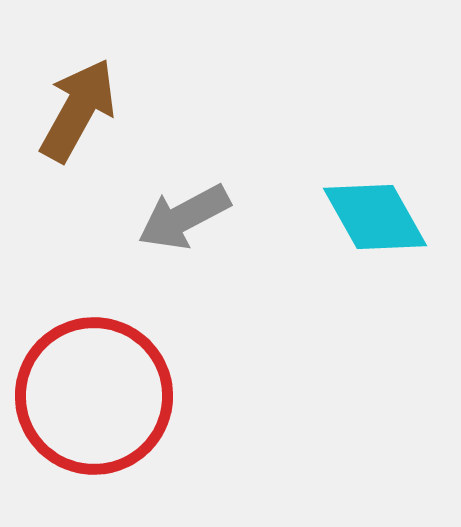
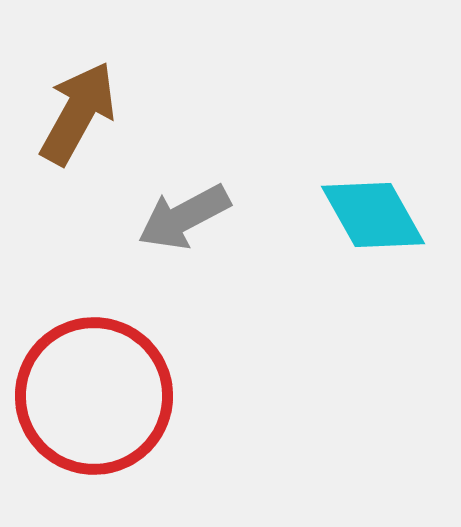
brown arrow: moved 3 px down
cyan diamond: moved 2 px left, 2 px up
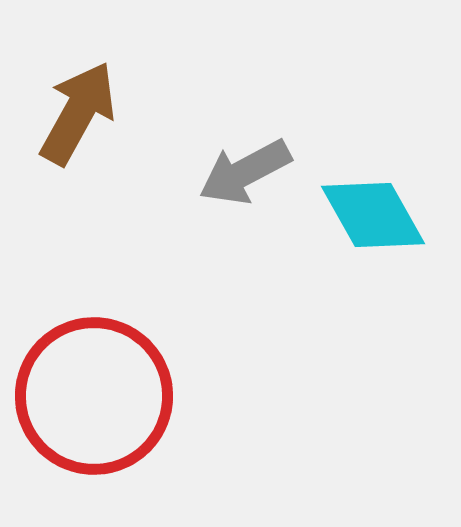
gray arrow: moved 61 px right, 45 px up
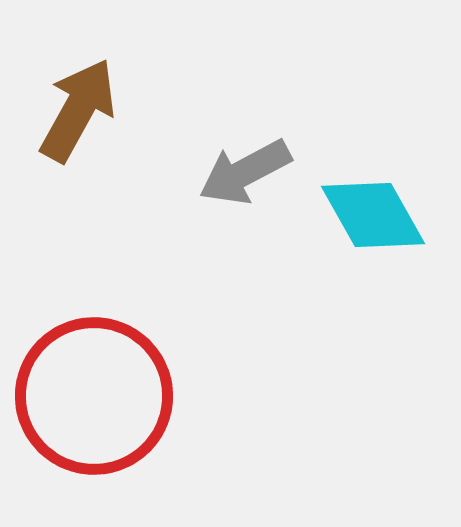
brown arrow: moved 3 px up
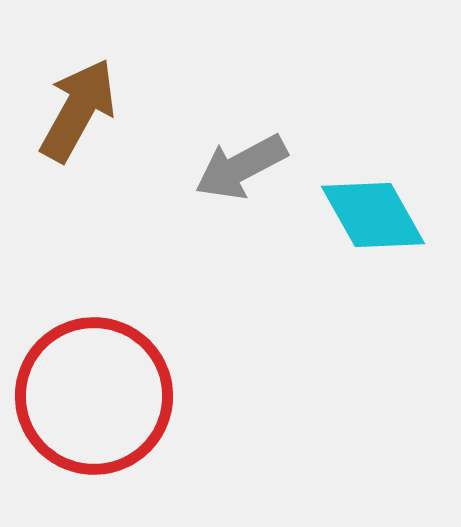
gray arrow: moved 4 px left, 5 px up
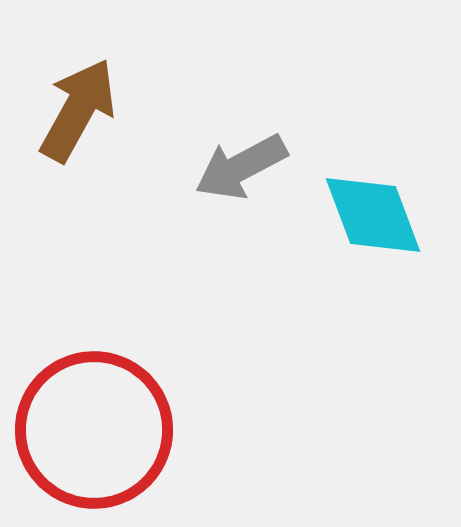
cyan diamond: rotated 9 degrees clockwise
red circle: moved 34 px down
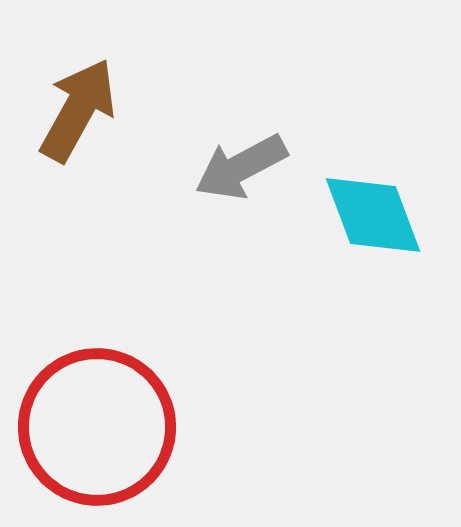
red circle: moved 3 px right, 3 px up
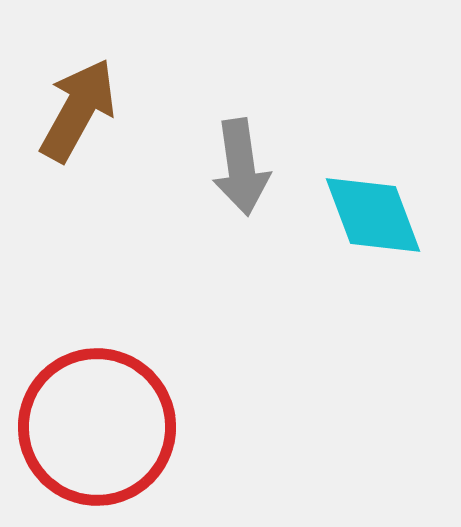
gray arrow: rotated 70 degrees counterclockwise
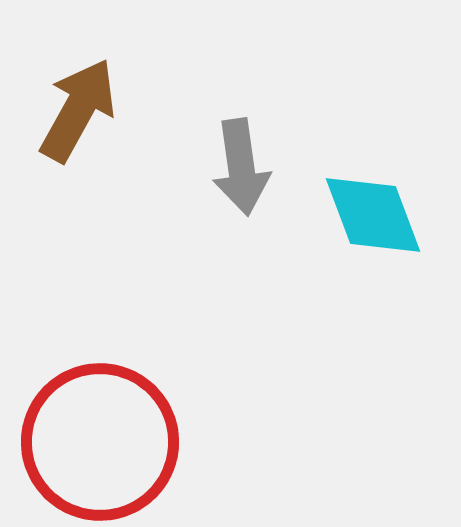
red circle: moved 3 px right, 15 px down
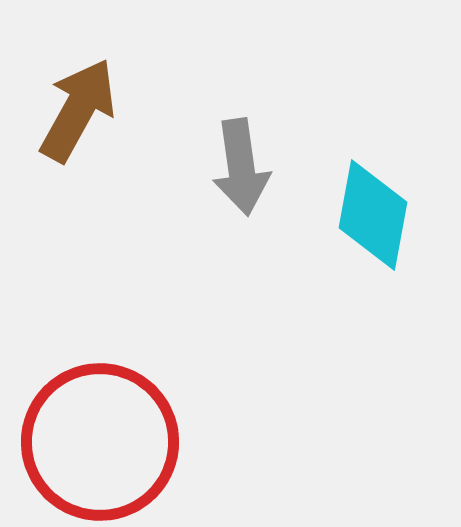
cyan diamond: rotated 31 degrees clockwise
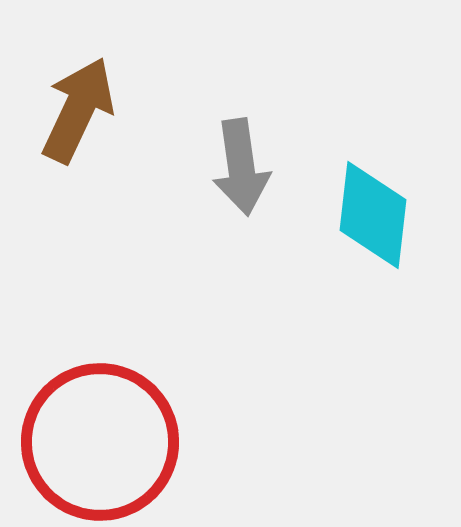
brown arrow: rotated 4 degrees counterclockwise
cyan diamond: rotated 4 degrees counterclockwise
